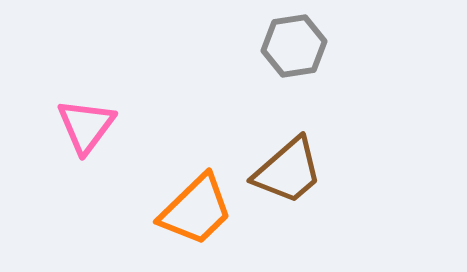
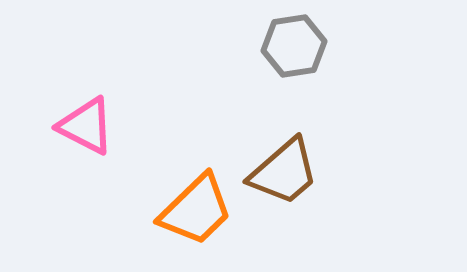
pink triangle: rotated 40 degrees counterclockwise
brown trapezoid: moved 4 px left, 1 px down
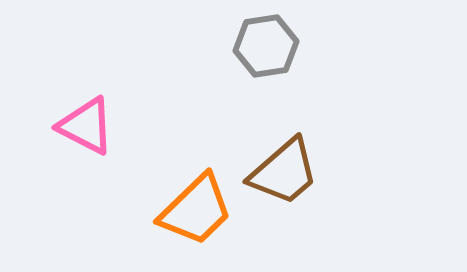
gray hexagon: moved 28 px left
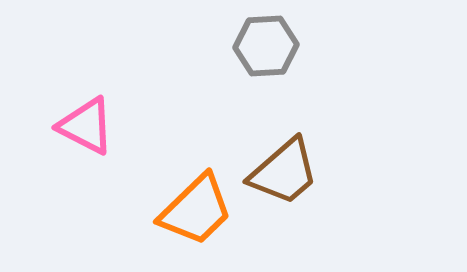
gray hexagon: rotated 6 degrees clockwise
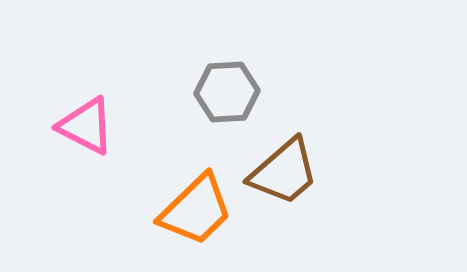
gray hexagon: moved 39 px left, 46 px down
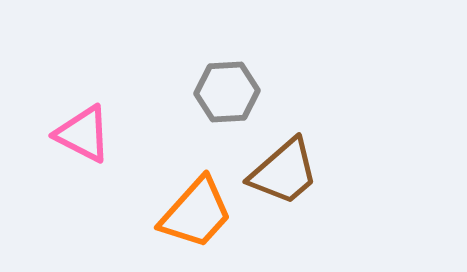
pink triangle: moved 3 px left, 8 px down
orange trapezoid: moved 3 px down; rotated 4 degrees counterclockwise
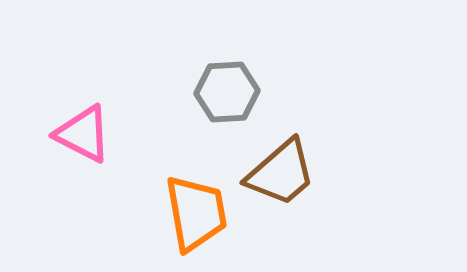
brown trapezoid: moved 3 px left, 1 px down
orange trapezoid: rotated 52 degrees counterclockwise
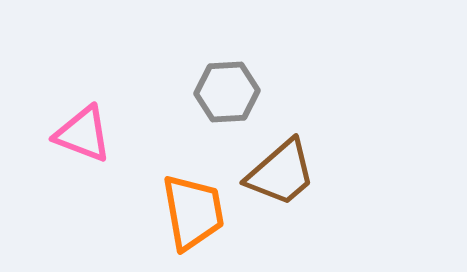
pink triangle: rotated 6 degrees counterclockwise
orange trapezoid: moved 3 px left, 1 px up
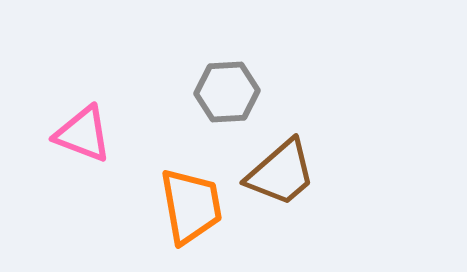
orange trapezoid: moved 2 px left, 6 px up
